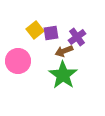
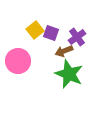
purple square: rotated 28 degrees clockwise
green star: moved 6 px right, 1 px up; rotated 12 degrees counterclockwise
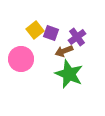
pink circle: moved 3 px right, 2 px up
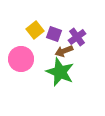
purple square: moved 3 px right, 1 px down
green star: moved 9 px left, 2 px up
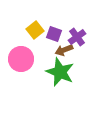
brown arrow: moved 1 px up
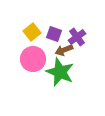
yellow square: moved 3 px left, 2 px down
pink circle: moved 12 px right
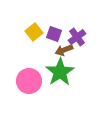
yellow square: moved 2 px right
pink circle: moved 4 px left, 22 px down
green star: rotated 16 degrees clockwise
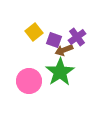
purple square: moved 6 px down
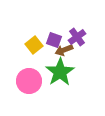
yellow square: moved 13 px down
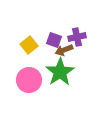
purple cross: rotated 24 degrees clockwise
yellow square: moved 5 px left
pink circle: moved 1 px up
